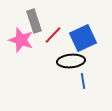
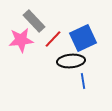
gray rectangle: rotated 25 degrees counterclockwise
red line: moved 4 px down
pink star: rotated 25 degrees counterclockwise
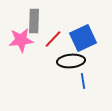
gray rectangle: rotated 45 degrees clockwise
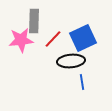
blue line: moved 1 px left, 1 px down
